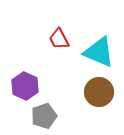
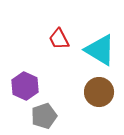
cyan triangle: moved 1 px right, 2 px up; rotated 8 degrees clockwise
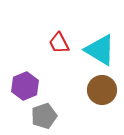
red trapezoid: moved 4 px down
purple hexagon: rotated 12 degrees clockwise
brown circle: moved 3 px right, 2 px up
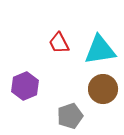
cyan triangle: rotated 40 degrees counterclockwise
brown circle: moved 1 px right, 1 px up
gray pentagon: moved 26 px right
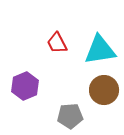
red trapezoid: moved 2 px left
brown circle: moved 1 px right, 1 px down
gray pentagon: rotated 15 degrees clockwise
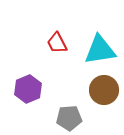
purple hexagon: moved 3 px right, 3 px down
gray pentagon: moved 1 px left, 2 px down
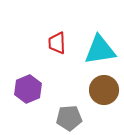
red trapezoid: rotated 25 degrees clockwise
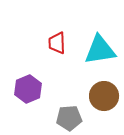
brown circle: moved 6 px down
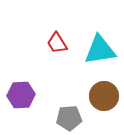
red trapezoid: rotated 30 degrees counterclockwise
purple hexagon: moved 7 px left, 6 px down; rotated 20 degrees clockwise
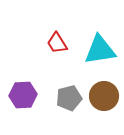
purple hexagon: moved 2 px right
gray pentagon: moved 20 px up; rotated 10 degrees counterclockwise
